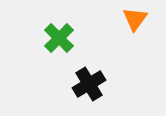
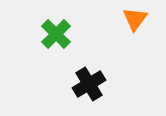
green cross: moved 3 px left, 4 px up
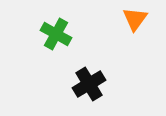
green cross: rotated 16 degrees counterclockwise
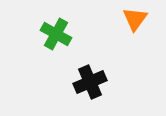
black cross: moved 1 px right, 2 px up; rotated 8 degrees clockwise
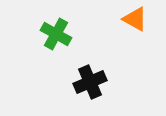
orange triangle: rotated 36 degrees counterclockwise
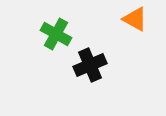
black cross: moved 17 px up
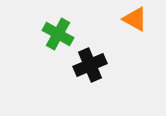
green cross: moved 2 px right
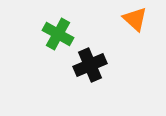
orange triangle: rotated 12 degrees clockwise
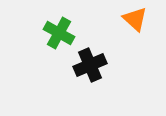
green cross: moved 1 px right, 1 px up
